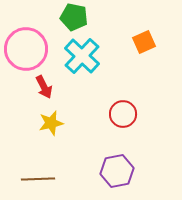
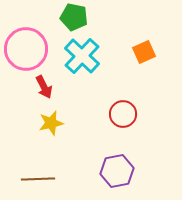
orange square: moved 10 px down
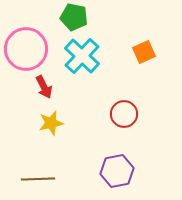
red circle: moved 1 px right
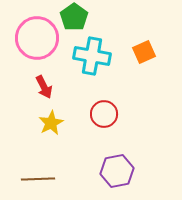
green pentagon: rotated 24 degrees clockwise
pink circle: moved 11 px right, 11 px up
cyan cross: moved 10 px right; rotated 33 degrees counterclockwise
red circle: moved 20 px left
yellow star: rotated 15 degrees counterclockwise
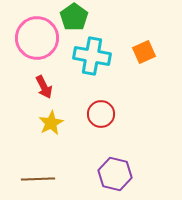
red circle: moved 3 px left
purple hexagon: moved 2 px left, 3 px down; rotated 24 degrees clockwise
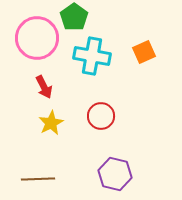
red circle: moved 2 px down
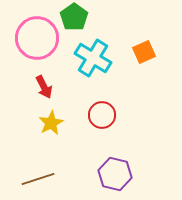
cyan cross: moved 1 px right, 2 px down; rotated 21 degrees clockwise
red circle: moved 1 px right, 1 px up
brown line: rotated 16 degrees counterclockwise
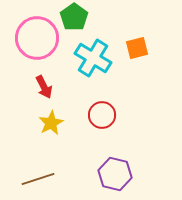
orange square: moved 7 px left, 4 px up; rotated 10 degrees clockwise
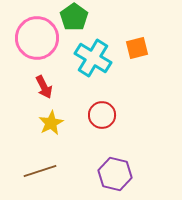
brown line: moved 2 px right, 8 px up
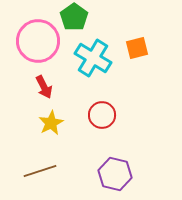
pink circle: moved 1 px right, 3 px down
